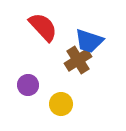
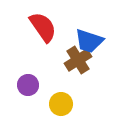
red semicircle: rotated 8 degrees clockwise
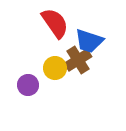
red semicircle: moved 12 px right, 4 px up
yellow circle: moved 6 px left, 36 px up
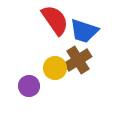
red semicircle: moved 3 px up
blue trapezoid: moved 5 px left, 10 px up
purple circle: moved 1 px right, 1 px down
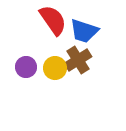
red semicircle: moved 2 px left
purple circle: moved 3 px left, 19 px up
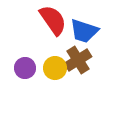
purple circle: moved 1 px left, 1 px down
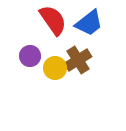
blue trapezoid: moved 5 px right, 8 px up; rotated 56 degrees counterclockwise
purple circle: moved 5 px right, 12 px up
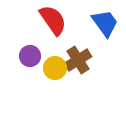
blue trapezoid: moved 16 px right; rotated 88 degrees counterclockwise
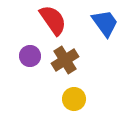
brown cross: moved 13 px left
yellow circle: moved 19 px right, 31 px down
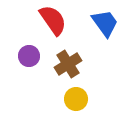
purple circle: moved 1 px left
brown cross: moved 3 px right, 4 px down
yellow circle: moved 2 px right
